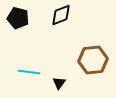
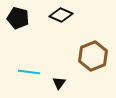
black diamond: rotated 45 degrees clockwise
brown hexagon: moved 4 px up; rotated 16 degrees counterclockwise
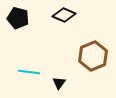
black diamond: moved 3 px right
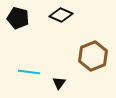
black diamond: moved 3 px left
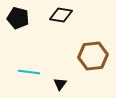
black diamond: rotated 15 degrees counterclockwise
brown hexagon: rotated 16 degrees clockwise
black triangle: moved 1 px right, 1 px down
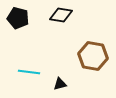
brown hexagon: rotated 16 degrees clockwise
black triangle: rotated 40 degrees clockwise
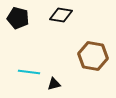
black triangle: moved 6 px left
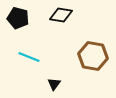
cyan line: moved 15 px up; rotated 15 degrees clockwise
black triangle: rotated 40 degrees counterclockwise
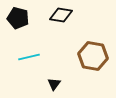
cyan line: rotated 35 degrees counterclockwise
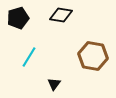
black pentagon: rotated 30 degrees counterclockwise
cyan line: rotated 45 degrees counterclockwise
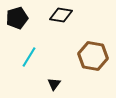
black pentagon: moved 1 px left
